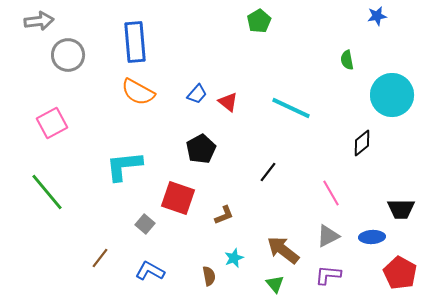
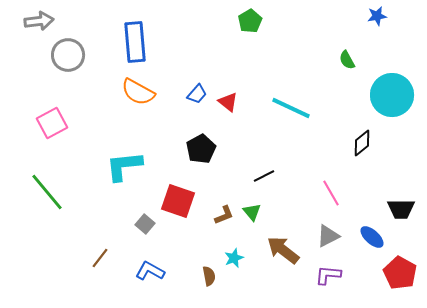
green pentagon: moved 9 px left
green semicircle: rotated 18 degrees counterclockwise
black line: moved 4 px left, 4 px down; rotated 25 degrees clockwise
red square: moved 3 px down
blue ellipse: rotated 45 degrees clockwise
green triangle: moved 23 px left, 72 px up
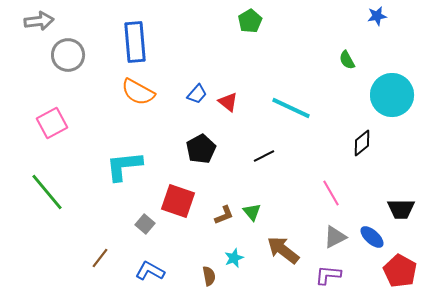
black line: moved 20 px up
gray triangle: moved 7 px right, 1 px down
red pentagon: moved 2 px up
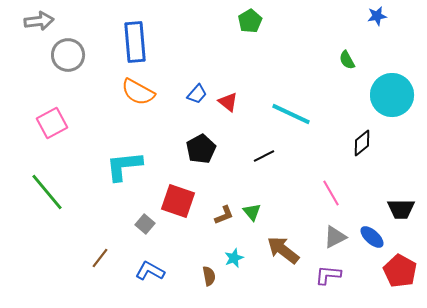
cyan line: moved 6 px down
